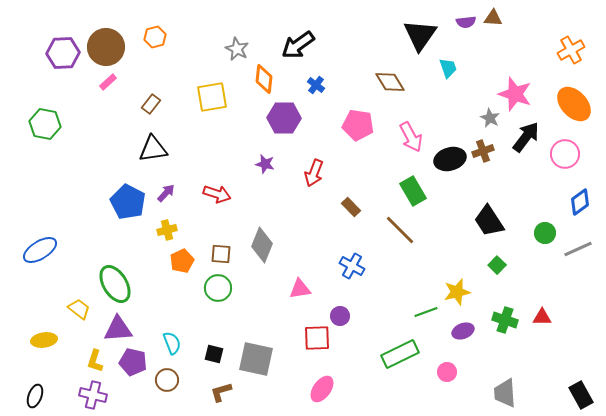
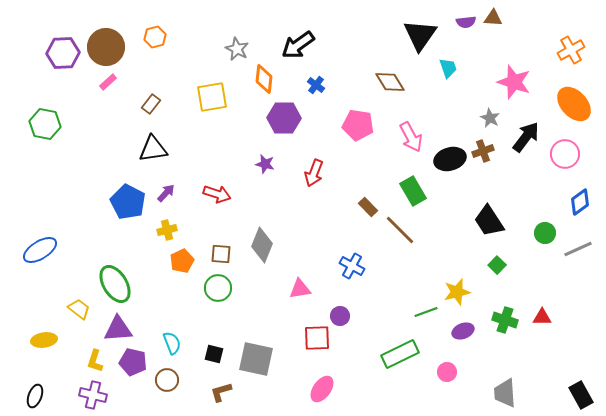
pink star at (515, 94): moved 1 px left, 12 px up
brown rectangle at (351, 207): moved 17 px right
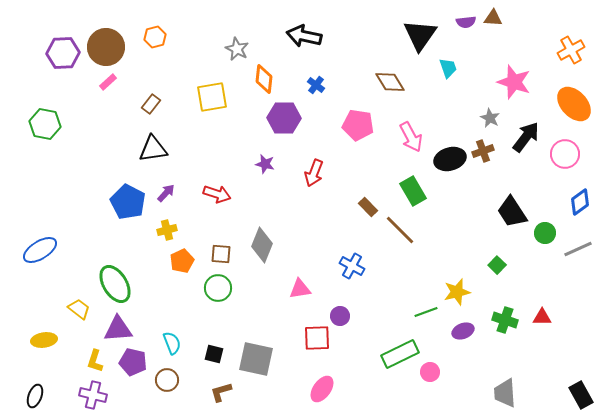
black arrow at (298, 45): moved 6 px right, 9 px up; rotated 48 degrees clockwise
black trapezoid at (489, 221): moved 23 px right, 9 px up
pink circle at (447, 372): moved 17 px left
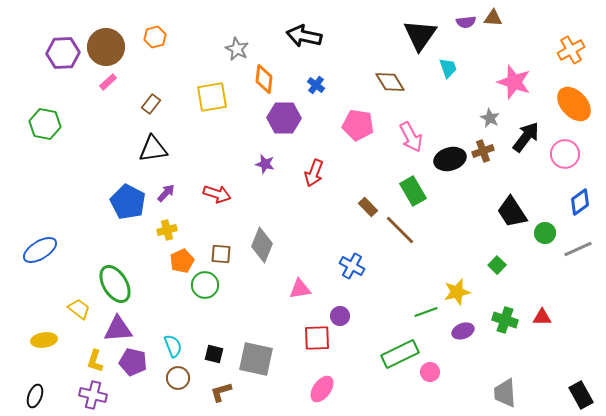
green circle at (218, 288): moved 13 px left, 3 px up
cyan semicircle at (172, 343): moved 1 px right, 3 px down
brown circle at (167, 380): moved 11 px right, 2 px up
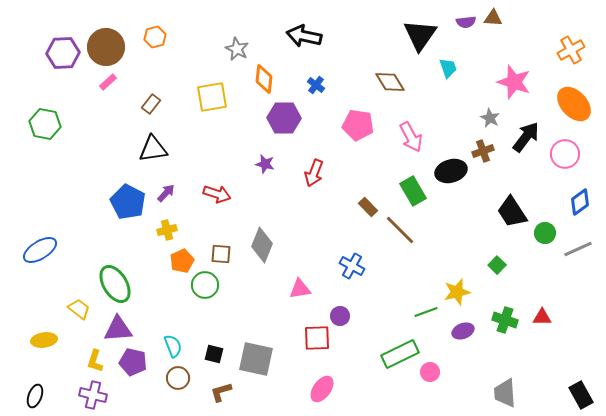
black ellipse at (450, 159): moved 1 px right, 12 px down
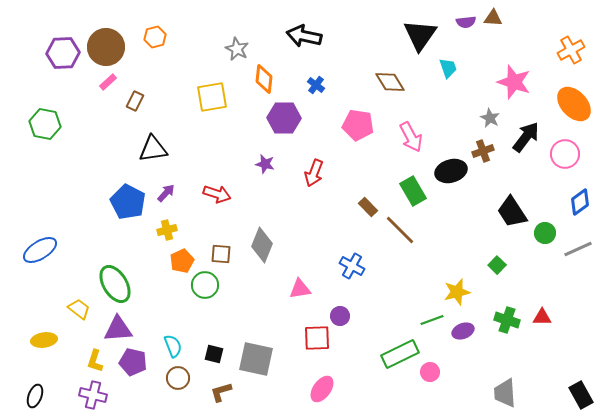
brown rectangle at (151, 104): moved 16 px left, 3 px up; rotated 12 degrees counterclockwise
green line at (426, 312): moved 6 px right, 8 px down
green cross at (505, 320): moved 2 px right
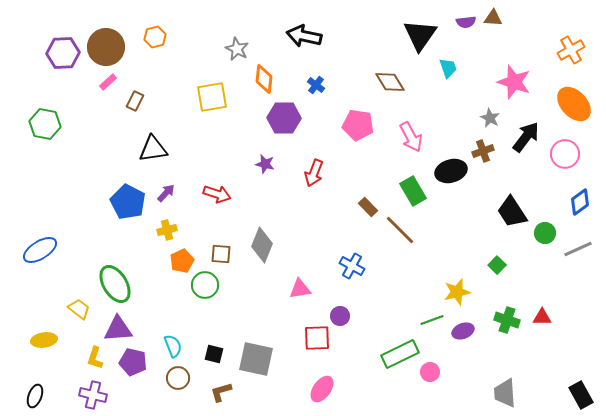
yellow L-shape at (95, 361): moved 3 px up
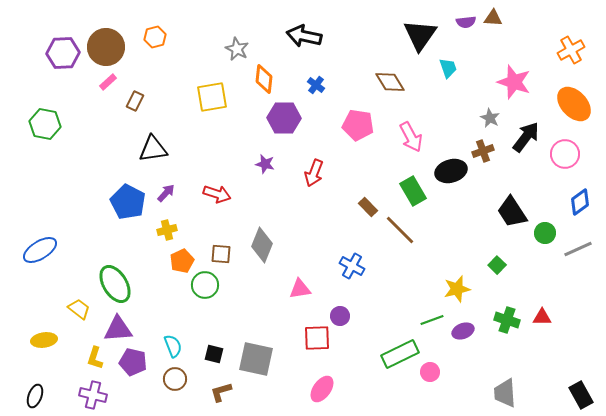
yellow star at (457, 292): moved 3 px up
brown circle at (178, 378): moved 3 px left, 1 px down
